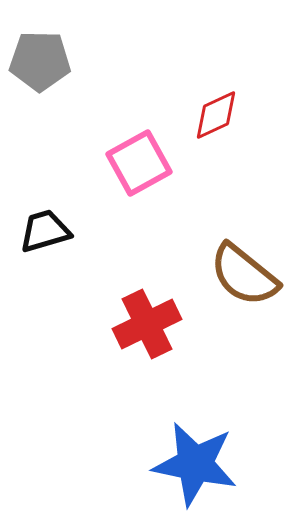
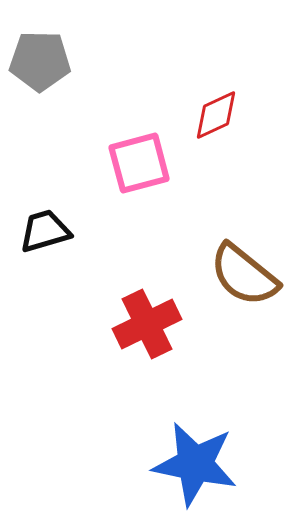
pink square: rotated 14 degrees clockwise
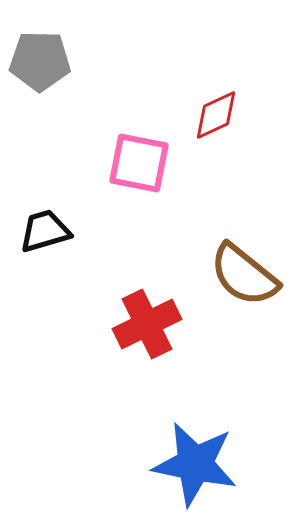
pink square: rotated 26 degrees clockwise
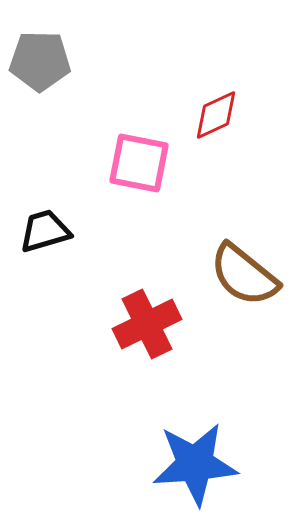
blue star: rotated 16 degrees counterclockwise
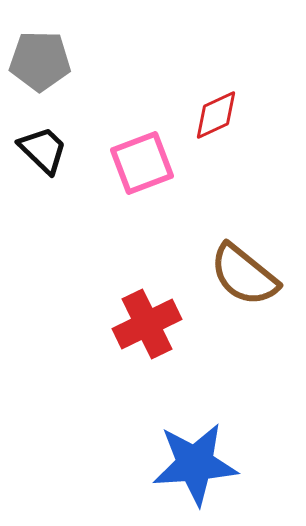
pink square: moved 3 px right; rotated 32 degrees counterclockwise
black trapezoid: moved 2 px left, 81 px up; rotated 60 degrees clockwise
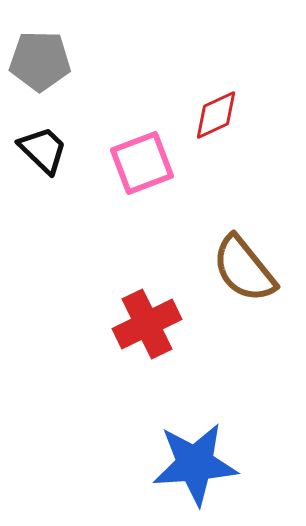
brown semicircle: moved 6 px up; rotated 12 degrees clockwise
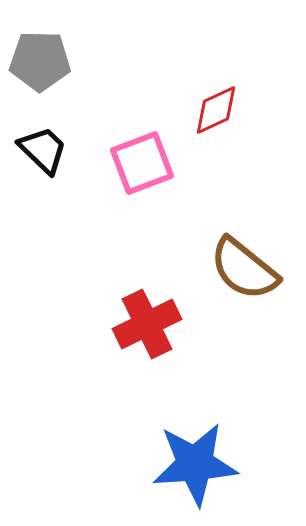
red diamond: moved 5 px up
brown semicircle: rotated 12 degrees counterclockwise
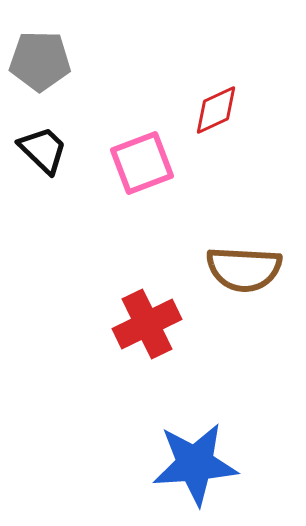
brown semicircle: rotated 36 degrees counterclockwise
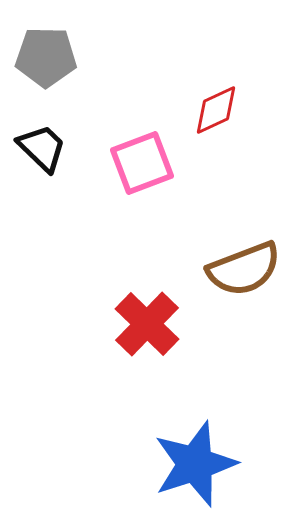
gray pentagon: moved 6 px right, 4 px up
black trapezoid: moved 1 px left, 2 px up
brown semicircle: rotated 24 degrees counterclockwise
red cross: rotated 20 degrees counterclockwise
blue star: rotated 14 degrees counterclockwise
